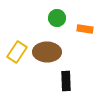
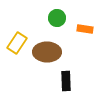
yellow rectangle: moved 9 px up
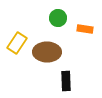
green circle: moved 1 px right
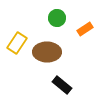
green circle: moved 1 px left
orange rectangle: rotated 42 degrees counterclockwise
black rectangle: moved 4 px left, 4 px down; rotated 48 degrees counterclockwise
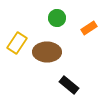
orange rectangle: moved 4 px right, 1 px up
black rectangle: moved 7 px right
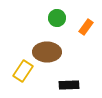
orange rectangle: moved 3 px left, 1 px up; rotated 21 degrees counterclockwise
yellow rectangle: moved 6 px right, 28 px down
black rectangle: rotated 42 degrees counterclockwise
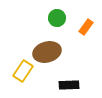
brown ellipse: rotated 16 degrees counterclockwise
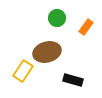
black rectangle: moved 4 px right, 5 px up; rotated 18 degrees clockwise
